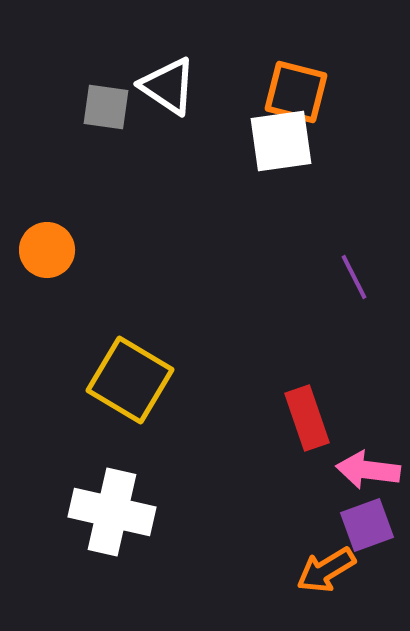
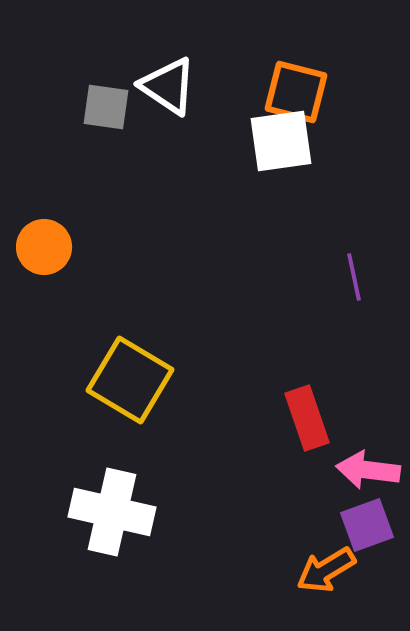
orange circle: moved 3 px left, 3 px up
purple line: rotated 15 degrees clockwise
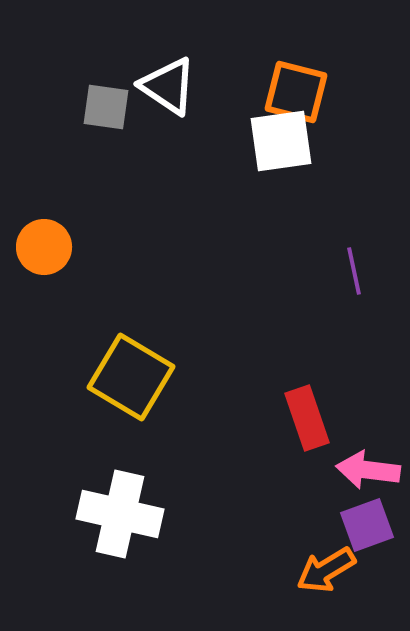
purple line: moved 6 px up
yellow square: moved 1 px right, 3 px up
white cross: moved 8 px right, 2 px down
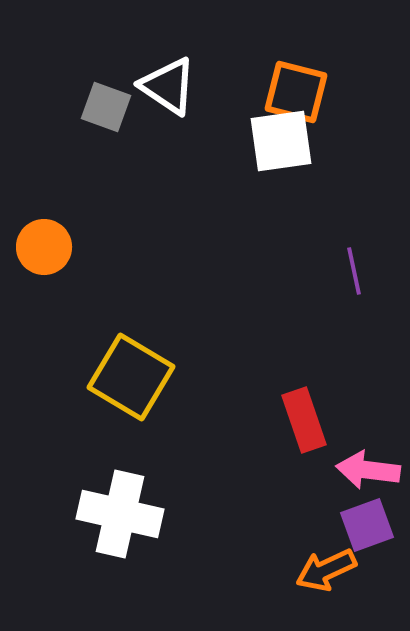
gray square: rotated 12 degrees clockwise
red rectangle: moved 3 px left, 2 px down
orange arrow: rotated 6 degrees clockwise
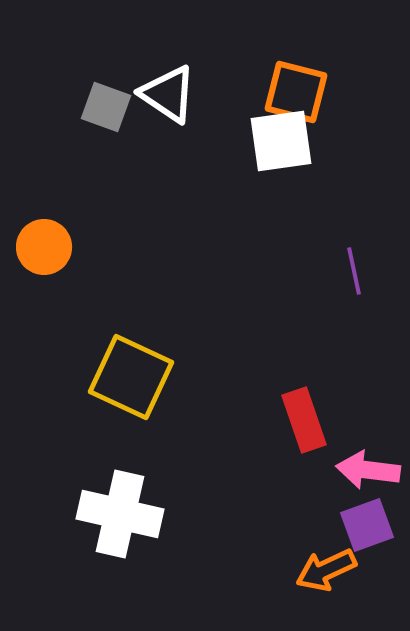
white triangle: moved 8 px down
yellow square: rotated 6 degrees counterclockwise
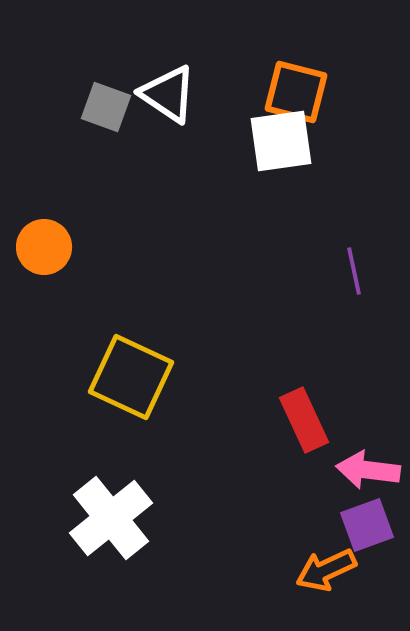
red rectangle: rotated 6 degrees counterclockwise
white cross: moved 9 px left, 4 px down; rotated 38 degrees clockwise
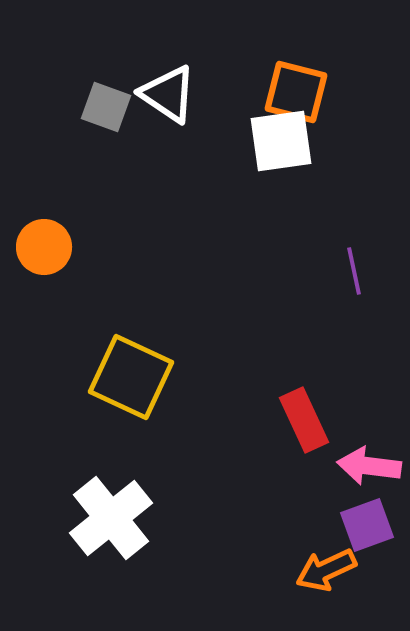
pink arrow: moved 1 px right, 4 px up
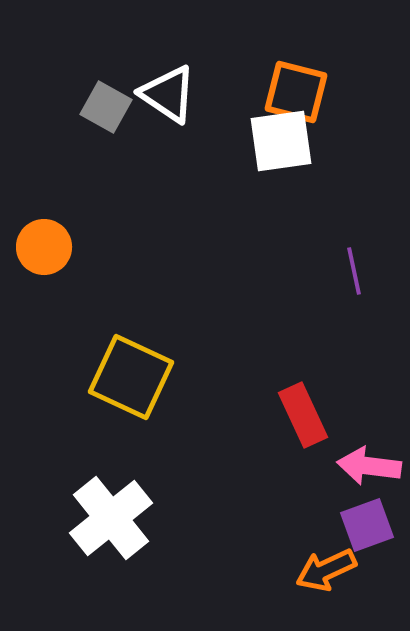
gray square: rotated 9 degrees clockwise
red rectangle: moved 1 px left, 5 px up
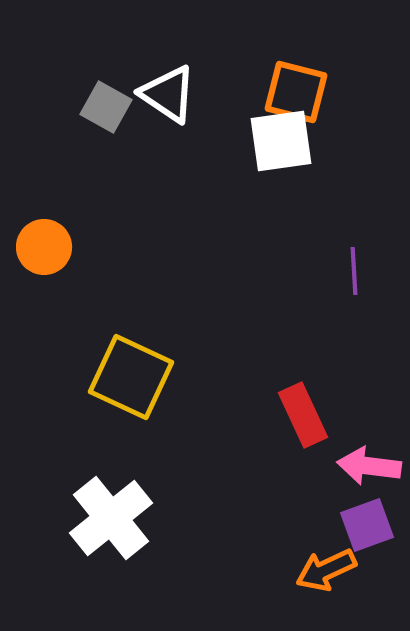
purple line: rotated 9 degrees clockwise
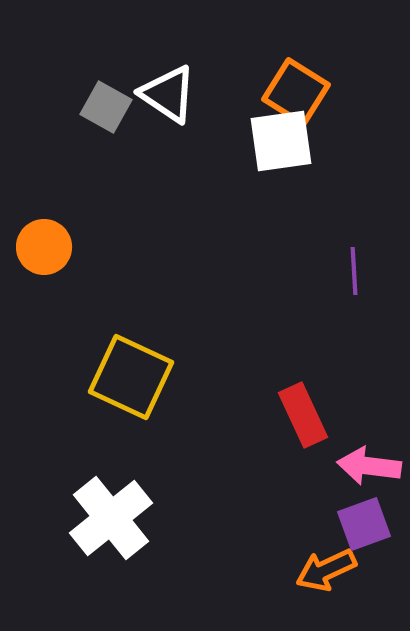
orange square: rotated 18 degrees clockwise
purple square: moved 3 px left, 1 px up
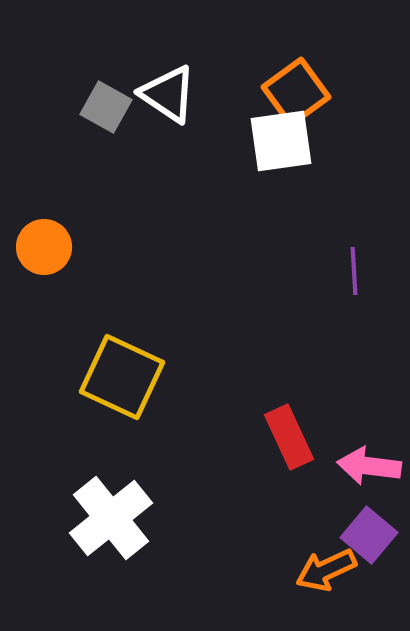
orange square: rotated 22 degrees clockwise
yellow square: moved 9 px left
red rectangle: moved 14 px left, 22 px down
purple square: moved 5 px right, 11 px down; rotated 30 degrees counterclockwise
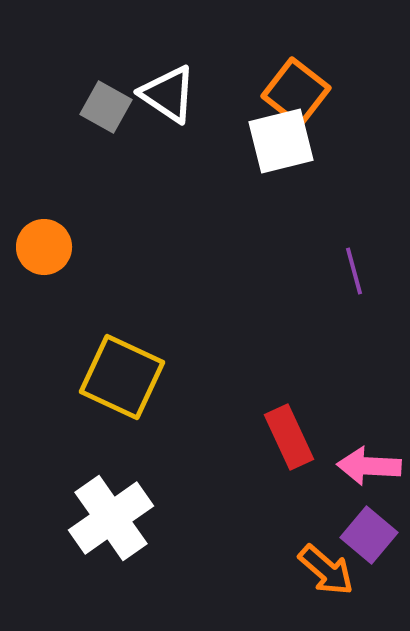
orange square: rotated 16 degrees counterclockwise
white square: rotated 6 degrees counterclockwise
purple line: rotated 12 degrees counterclockwise
pink arrow: rotated 4 degrees counterclockwise
white cross: rotated 4 degrees clockwise
orange arrow: rotated 114 degrees counterclockwise
